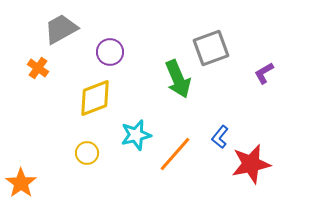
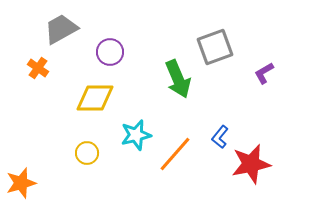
gray square: moved 4 px right, 1 px up
yellow diamond: rotated 21 degrees clockwise
orange star: rotated 20 degrees clockwise
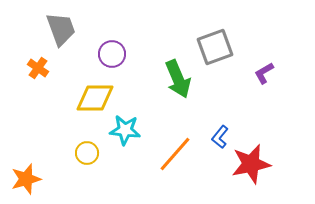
gray trapezoid: rotated 99 degrees clockwise
purple circle: moved 2 px right, 2 px down
cyan star: moved 11 px left, 5 px up; rotated 20 degrees clockwise
orange star: moved 5 px right, 4 px up
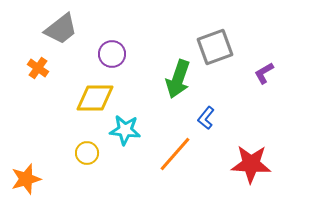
gray trapezoid: rotated 72 degrees clockwise
green arrow: rotated 42 degrees clockwise
blue L-shape: moved 14 px left, 19 px up
red star: rotated 15 degrees clockwise
